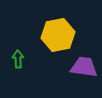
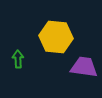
yellow hexagon: moved 2 px left, 2 px down; rotated 16 degrees clockwise
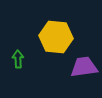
purple trapezoid: rotated 16 degrees counterclockwise
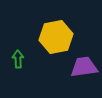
yellow hexagon: rotated 16 degrees counterclockwise
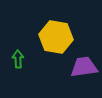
yellow hexagon: rotated 20 degrees clockwise
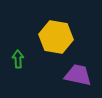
purple trapezoid: moved 6 px left, 8 px down; rotated 20 degrees clockwise
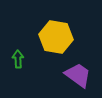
purple trapezoid: rotated 24 degrees clockwise
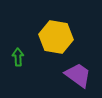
green arrow: moved 2 px up
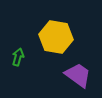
green arrow: rotated 18 degrees clockwise
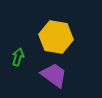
purple trapezoid: moved 24 px left
